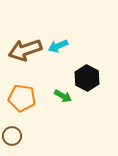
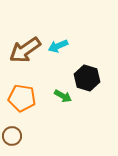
brown arrow: rotated 16 degrees counterclockwise
black hexagon: rotated 10 degrees counterclockwise
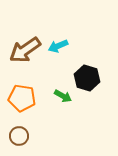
brown circle: moved 7 px right
